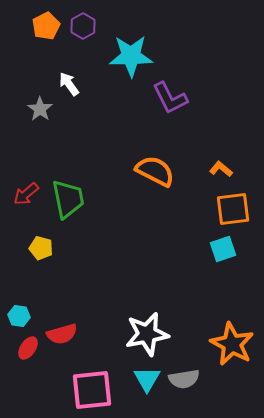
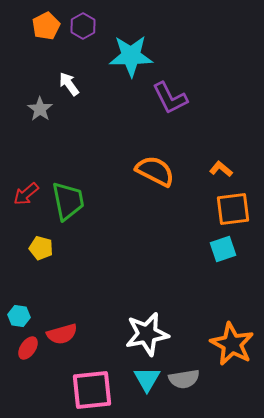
green trapezoid: moved 2 px down
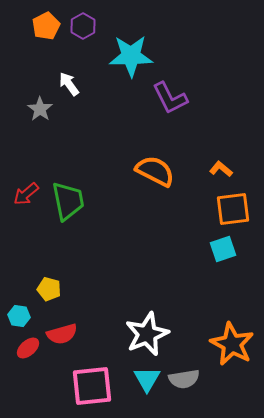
yellow pentagon: moved 8 px right, 41 px down
white star: rotated 12 degrees counterclockwise
red ellipse: rotated 15 degrees clockwise
pink square: moved 4 px up
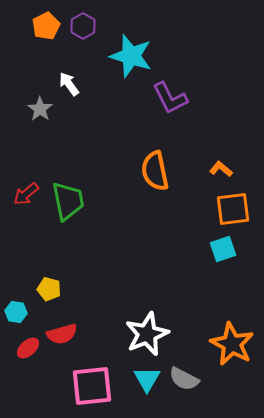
cyan star: rotated 18 degrees clockwise
orange semicircle: rotated 129 degrees counterclockwise
cyan hexagon: moved 3 px left, 4 px up
gray semicircle: rotated 36 degrees clockwise
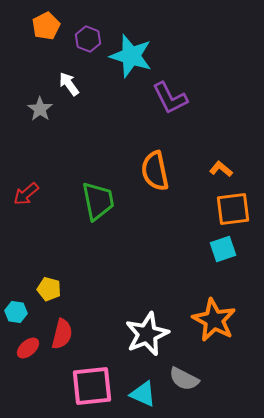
purple hexagon: moved 5 px right, 13 px down; rotated 10 degrees counterclockwise
green trapezoid: moved 30 px right
red semicircle: rotated 60 degrees counterclockwise
orange star: moved 18 px left, 24 px up
cyan triangle: moved 4 px left, 15 px down; rotated 36 degrees counterclockwise
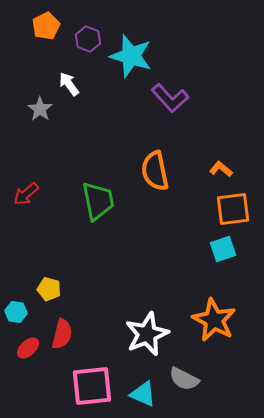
purple L-shape: rotated 15 degrees counterclockwise
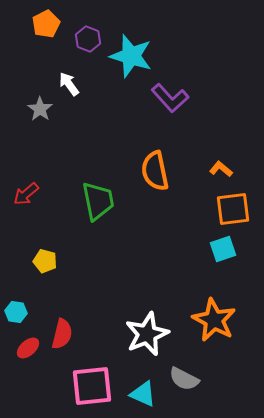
orange pentagon: moved 2 px up
yellow pentagon: moved 4 px left, 28 px up
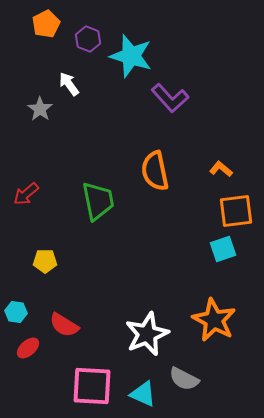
orange square: moved 3 px right, 2 px down
yellow pentagon: rotated 15 degrees counterclockwise
red semicircle: moved 2 px right, 9 px up; rotated 108 degrees clockwise
pink square: rotated 9 degrees clockwise
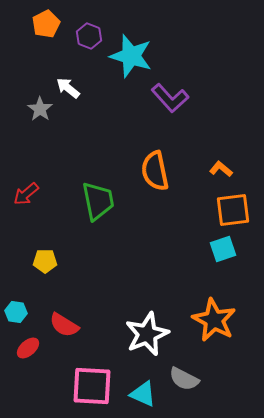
purple hexagon: moved 1 px right, 3 px up
white arrow: moved 1 px left, 4 px down; rotated 15 degrees counterclockwise
orange square: moved 3 px left, 1 px up
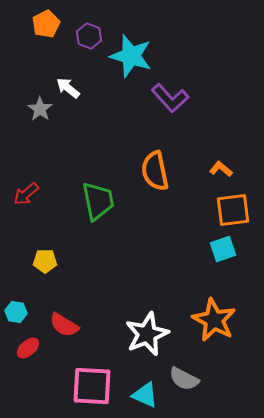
cyan triangle: moved 2 px right, 1 px down
